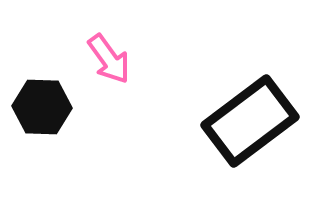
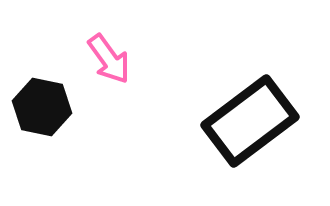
black hexagon: rotated 10 degrees clockwise
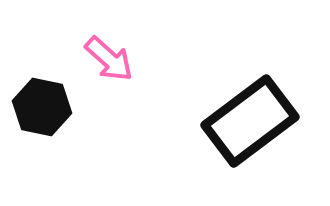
pink arrow: rotated 12 degrees counterclockwise
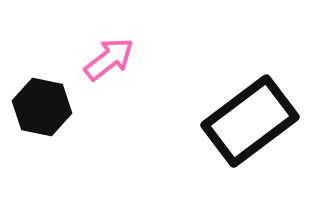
pink arrow: rotated 80 degrees counterclockwise
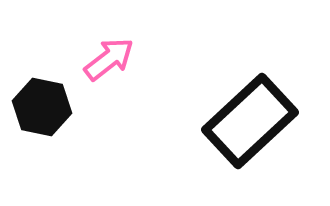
black rectangle: rotated 6 degrees counterclockwise
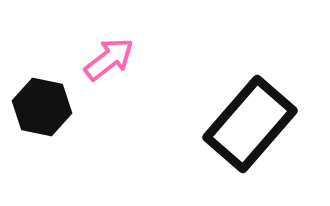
black rectangle: moved 3 px down; rotated 6 degrees counterclockwise
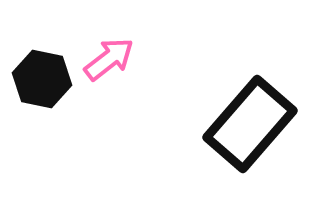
black hexagon: moved 28 px up
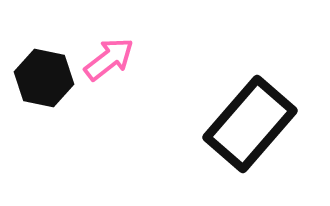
black hexagon: moved 2 px right, 1 px up
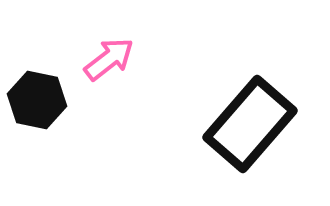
black hexagon: moved 7 px left, 22 px down
